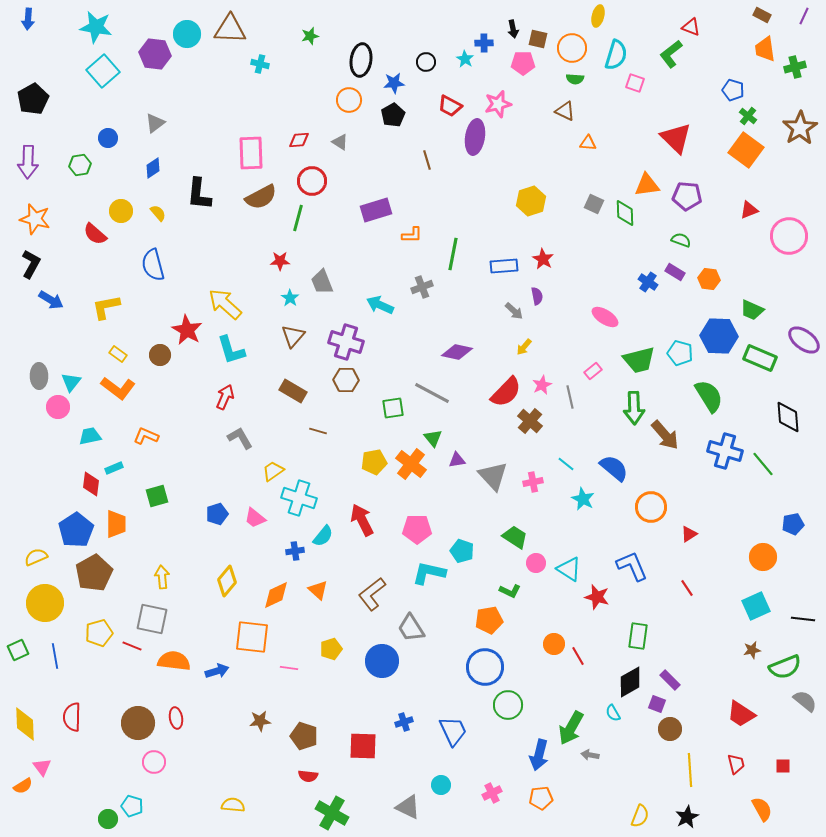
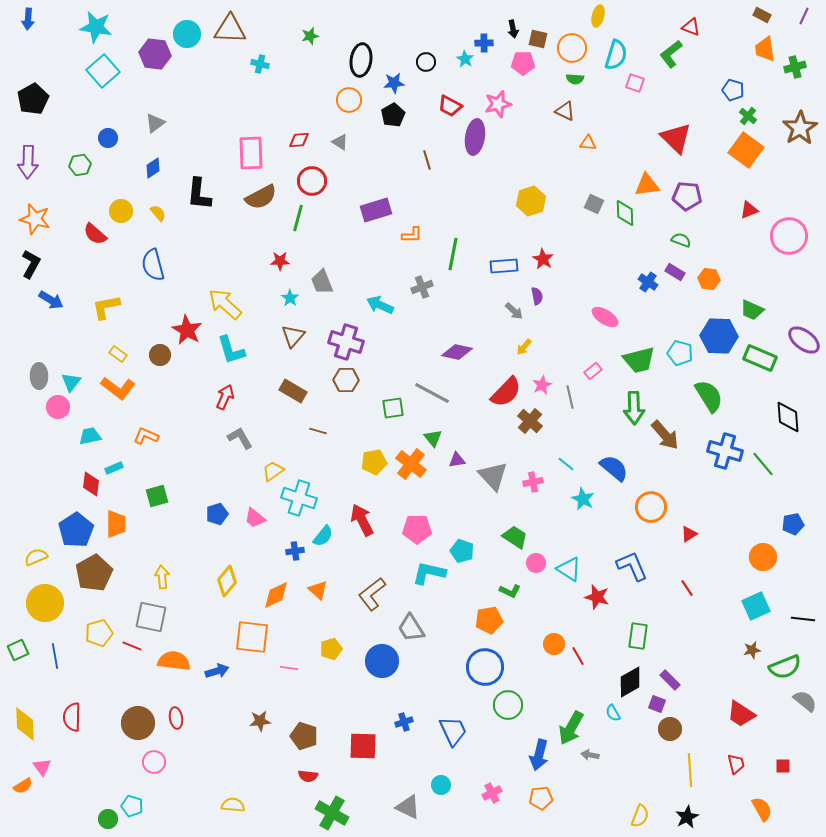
gray square at (152, 619): moved 1 px left, 2 px up
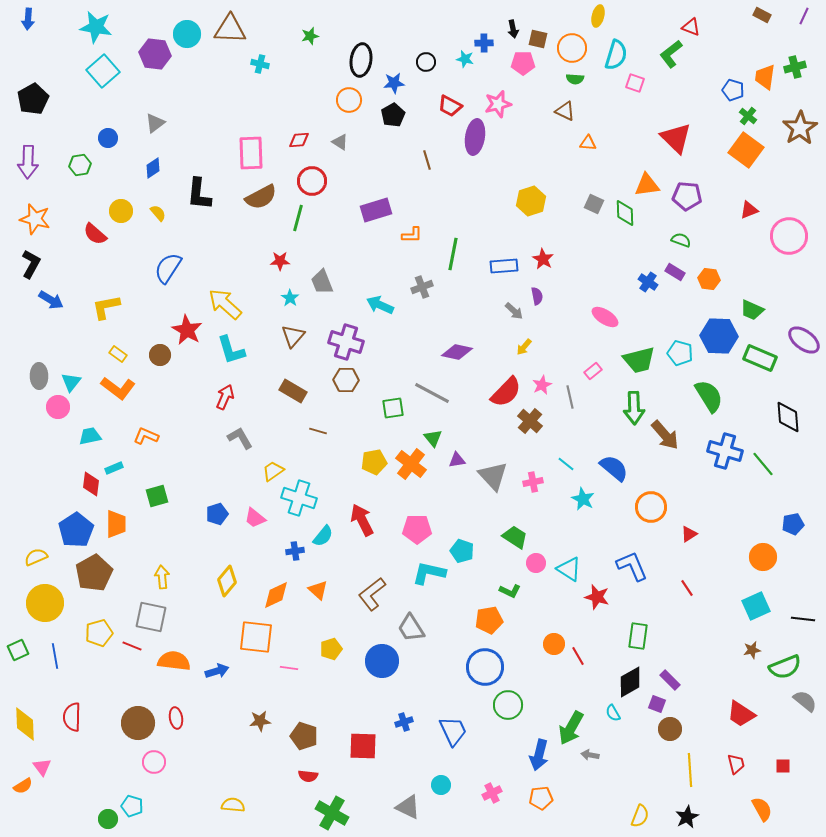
orange trapezoid at (765, 49): moved 28 px down; rotated 16 degrees clockwise
cyan star at (465, 59): rotated 18 degrees counterclockwise
blue semicircle at (153, 265): moved 15 px right, 3 px down; rotated 48 degrees clockwise
orange square at (252, 637): moved 4 px right
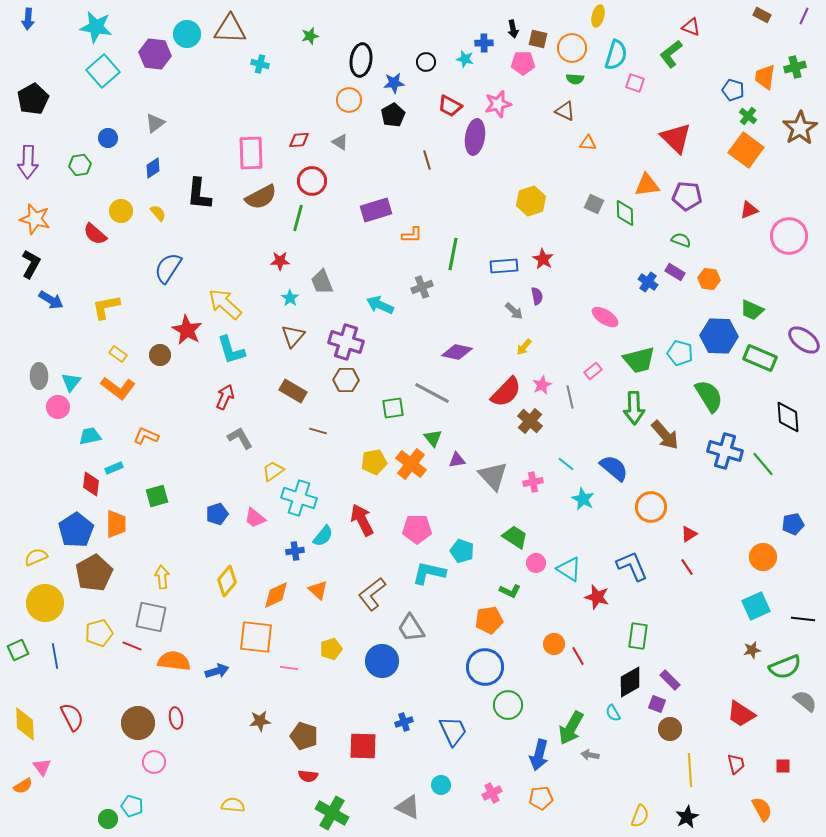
red line at (687, 588): moved 21 px up
red semicircle at (72, 717): rotated 152 degrees clockwise
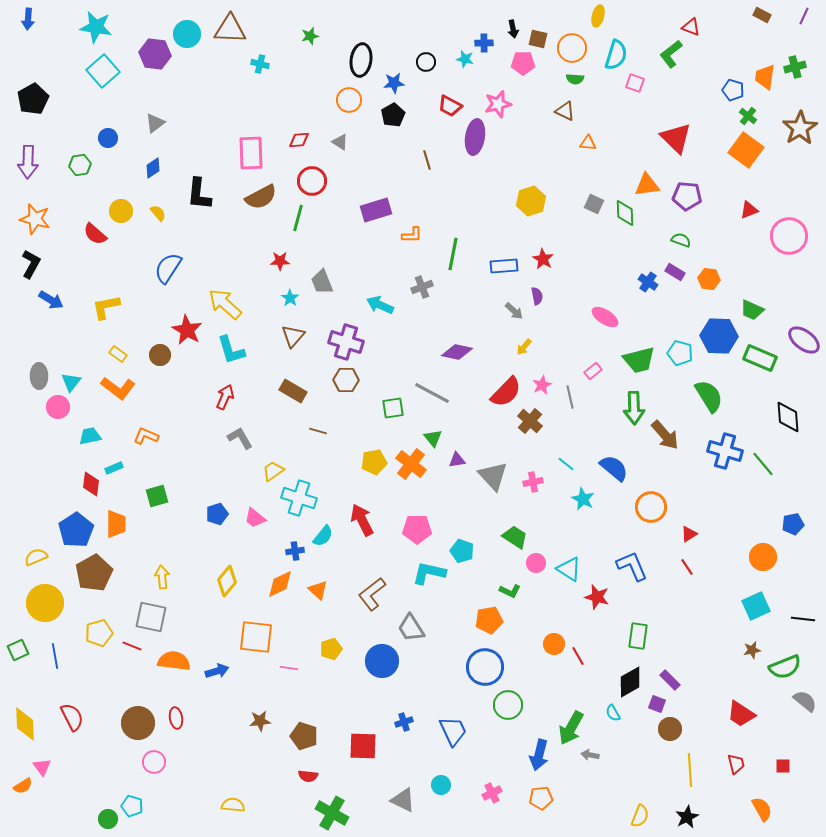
orange diamond at (276, 595): moved 4 px right, 11 px up
gray triangle at (408, 807): moved 5 px left, 7 px up
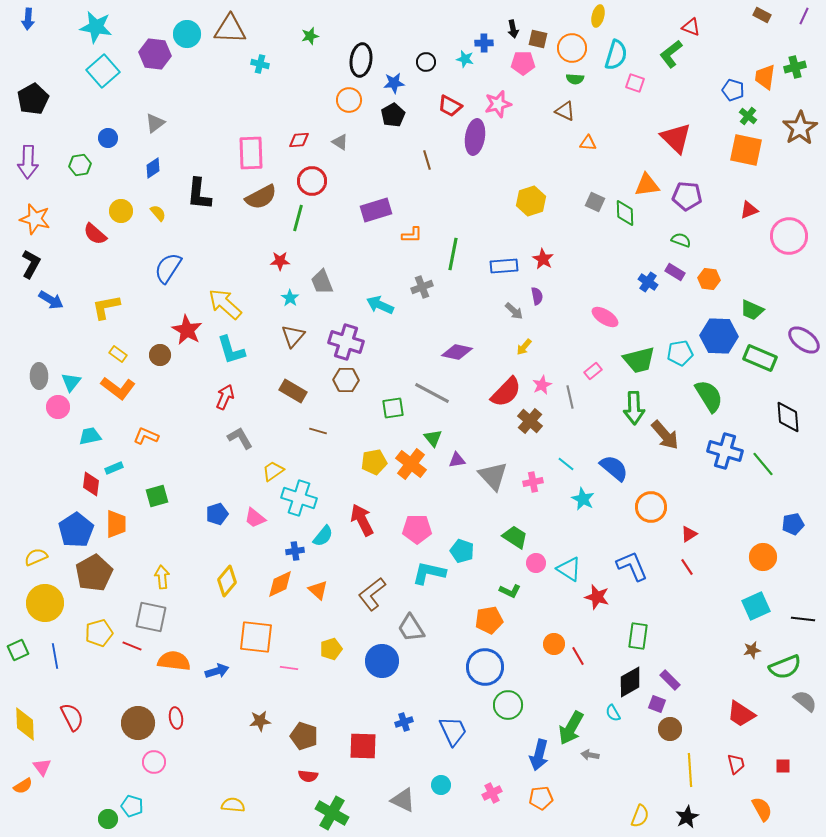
orange square at (746, 150): rotated 24 degrees counterclockwise
gray square at (594, 204): moved 1 px right, 2 px up
cyan pentagon at (680, 353): rotated 25 degrees counterclockwise
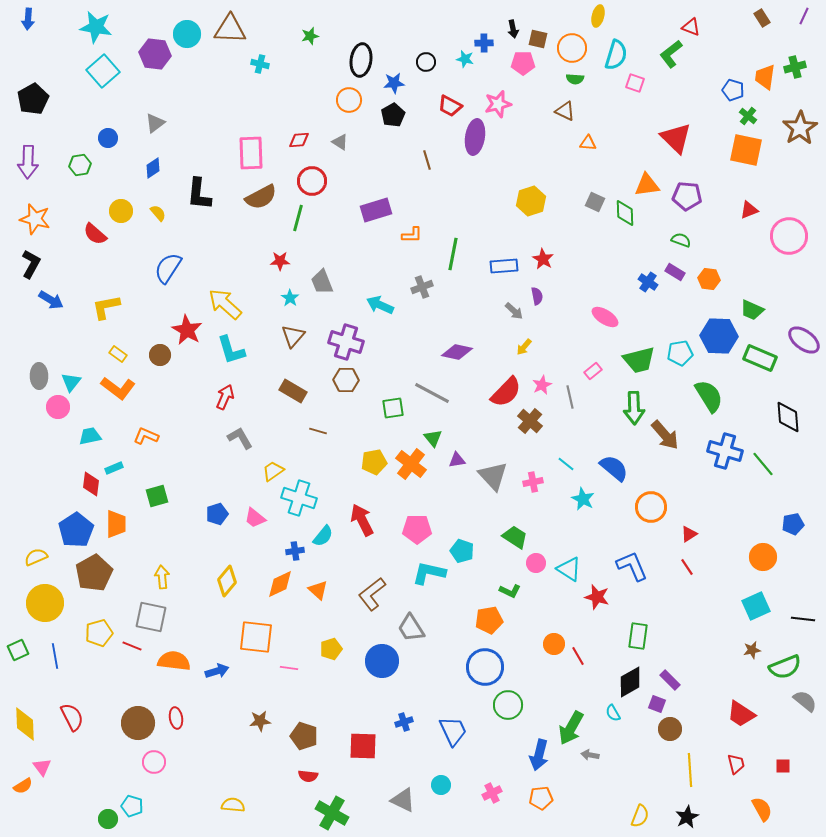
brown rectangle at (762, 15): moved 3 px down; rotated 30 degrees clockwise
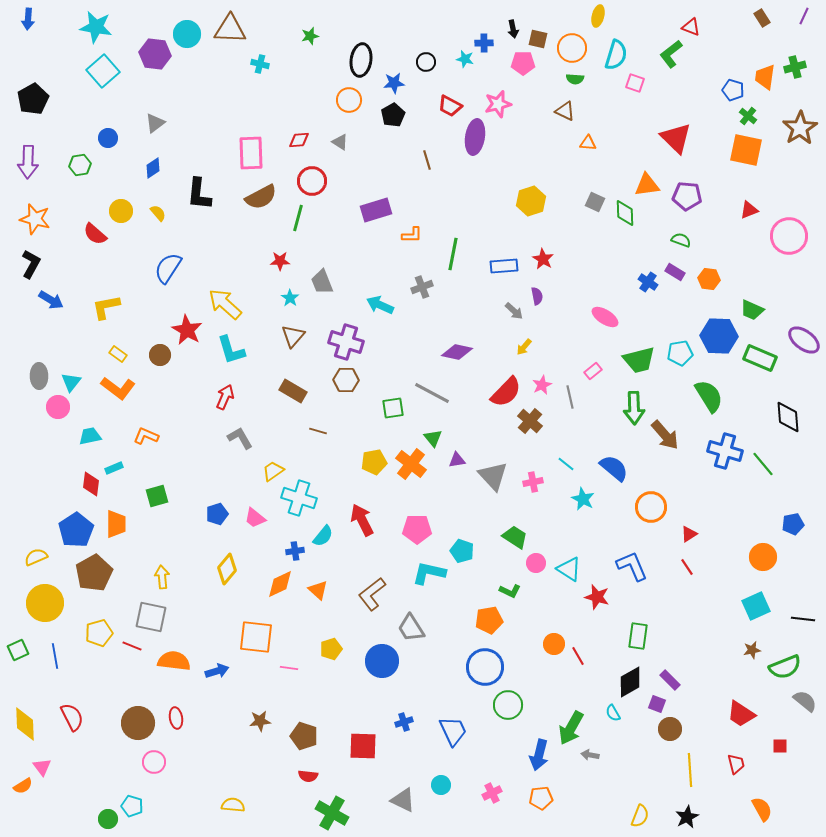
yellow diamond at (227, 581): moved 12 px up
red square at (783, 766): moved 3 px left, 20 px up
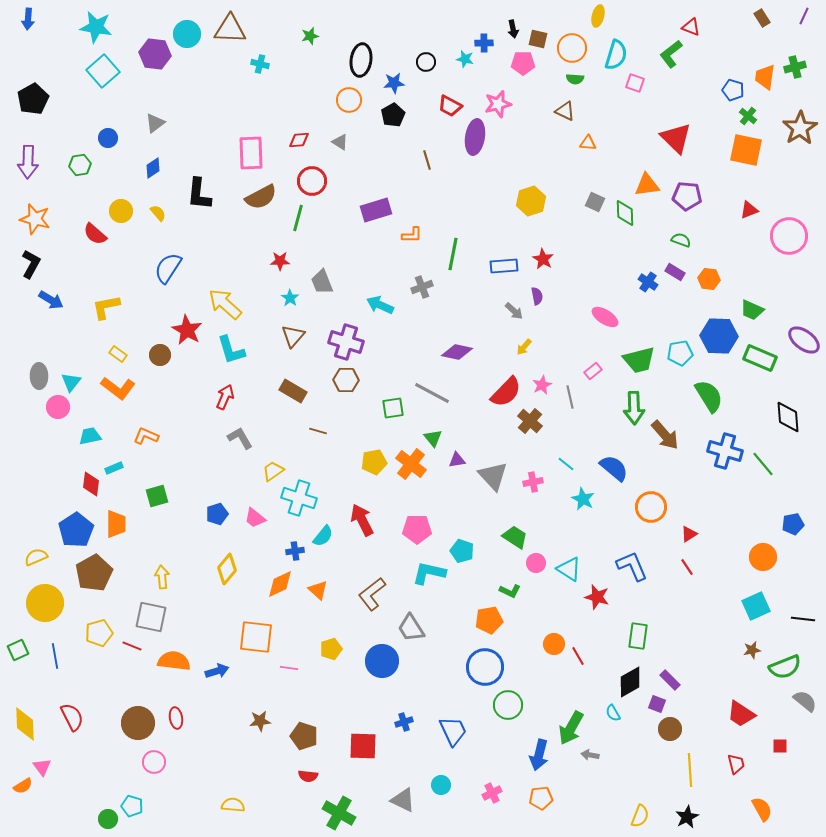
green cross at (332, 813): moved 7 px right
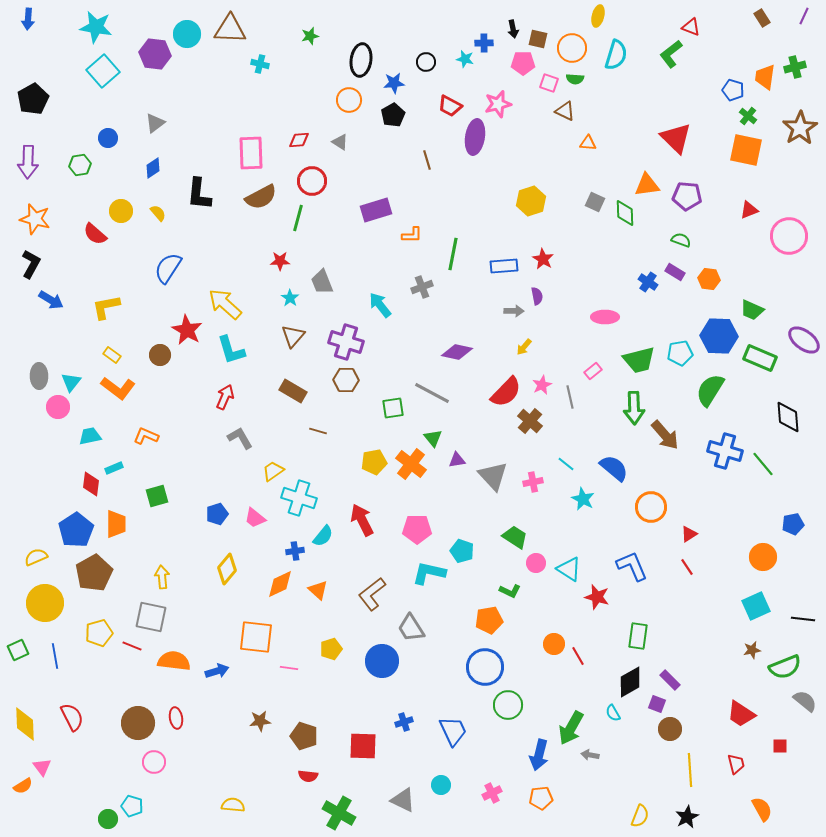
pink square at (635, 83): moved 86 px left
cyan arrow at (380, 305): rotated 28 degrees clockwise
gray arrow at (514, 311): rotated 42 degrees counterclockwise
pink ellipse at (605, 317): rotated 32 degrees counterclockwise
yellow rectangle at (118, 354): moved 6 px left, 1 px down
green semicircle at (709, 396): moved 1 px right, 6 px up; rotated 116 degrees counterclockwise
